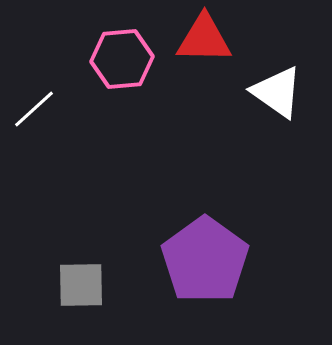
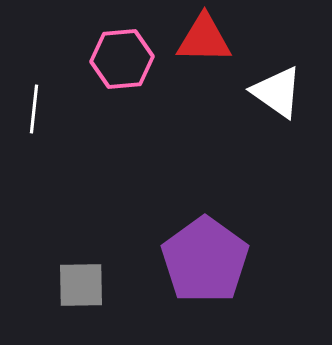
white line: rotated 42 degrees counterclockwise
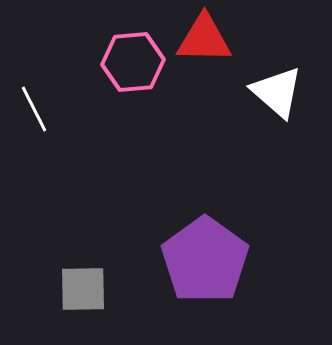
pink hexagon: moved 11 px right, 3 px down
white triangle: rotated 6 degrees clockwise
white line: rotated 33 degrees counterclockwise
gray square: moved 2 px right, 4 px down
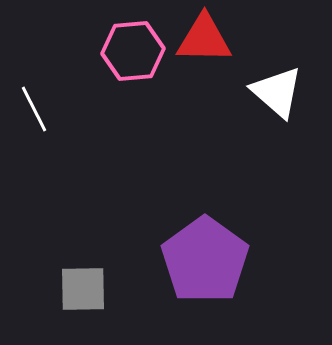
pink hexagon: moved 11 px up
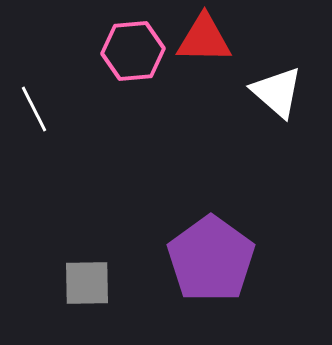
purple pentagon: moved 6 px right, 1 px up
gray square: moved 4 px right, 6 px up
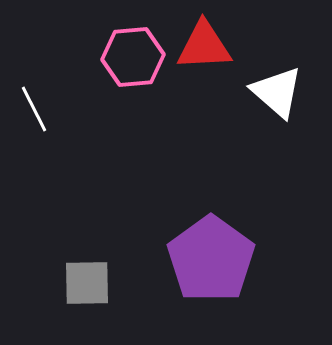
red triangle: moved 7 px down; rotated 4 degrees counterclockwise
pink hexagon: moved 6 px down
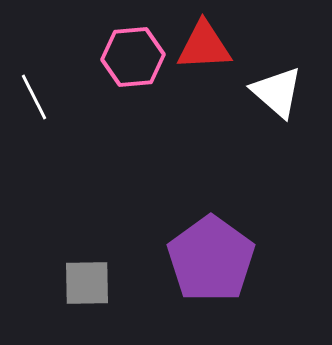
white line: moved 12 px up
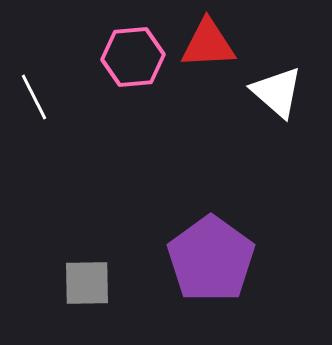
red triangle: moved 4 px right, 2 px up
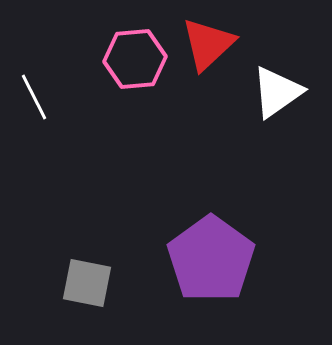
red triangle: rotated 40 degrees counterclockwise
pink hexagon: moved 2 px right, 2 px down
white triangle: rotated 44 degrees clockwise
gray square: rotated 12 degrees clockwise
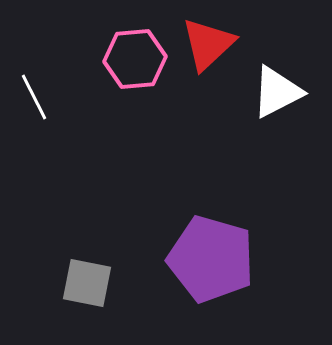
white triangle: rotated 8 degrees clockwise
purple pentagon: rotated 20 degrees counterclockwise
